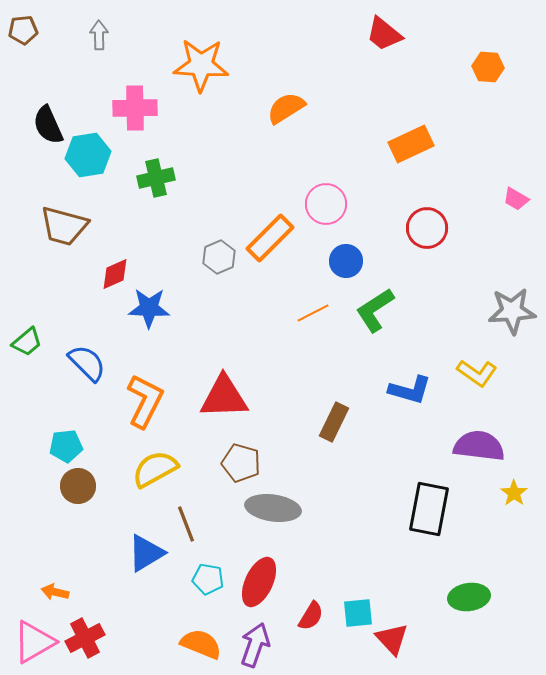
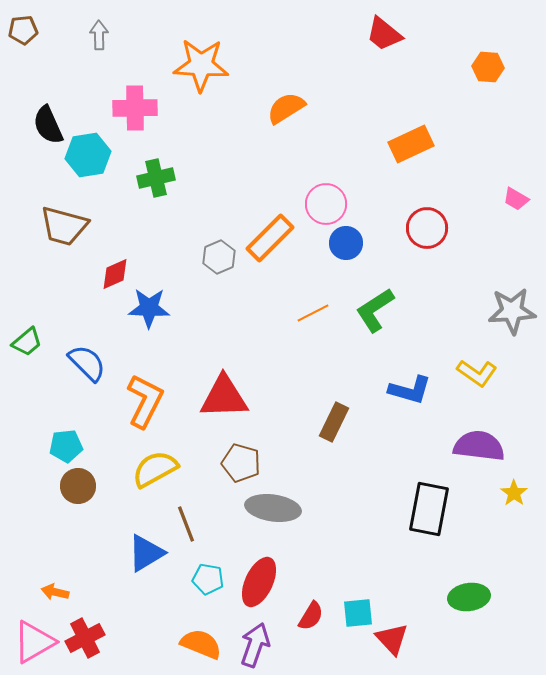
blue circle at (346, 261): moved 18 px up
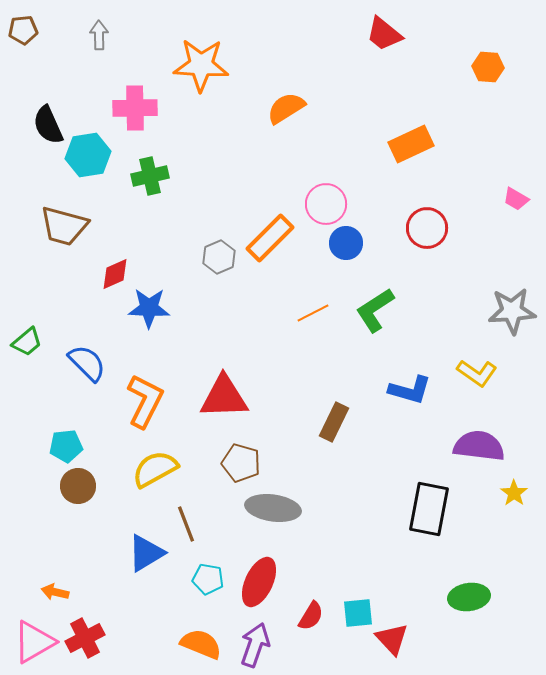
green cross at (156, 178): moved 6 px left, 2 px up
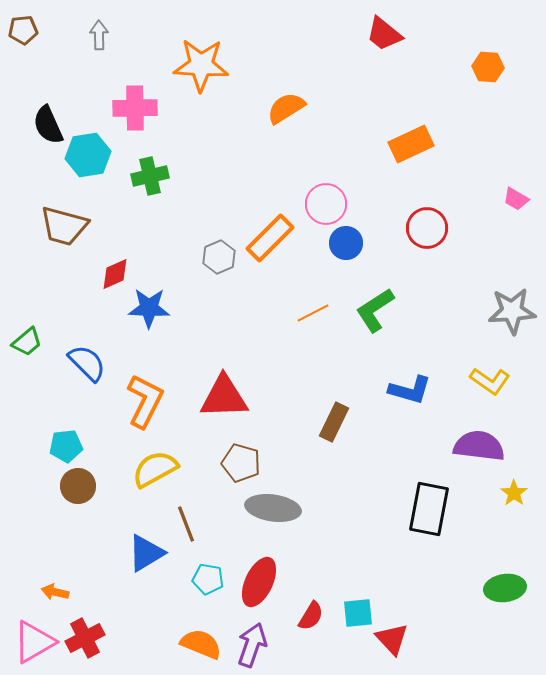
yellow L-shape at (477, 373): moved 13 px right, 8 px down
green ellipse at (469, 597): moved 36 px right, 9 px up
purple arrow at (255, 645): moved 3 px left
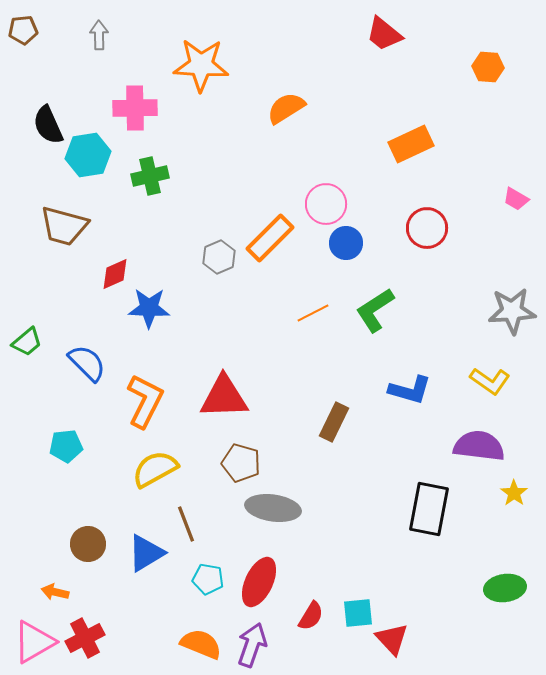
brown circle at (78, 486): moved 10 px right, 58 px down
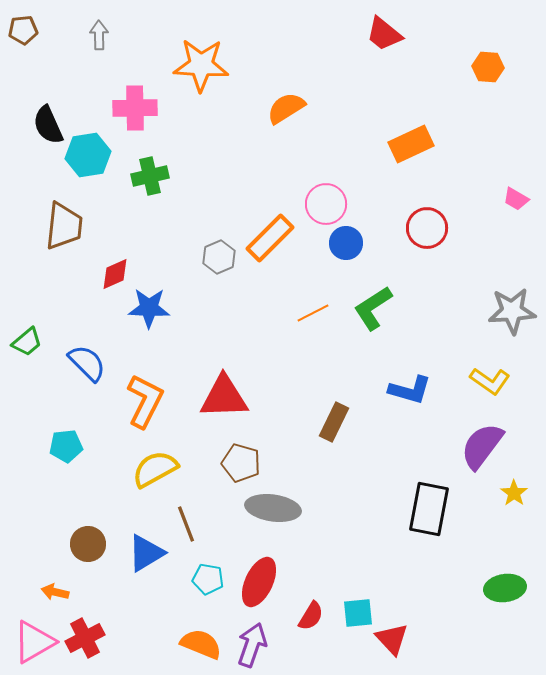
brown trapezoid at (64, 226): rotated 99 degrees counterclockwise
green L-shape at (375, 310): moved 2 px left, 2 px up
purple semicircle at (479, 446): moved 3 px right; rotated 60 degrees counterclockwise
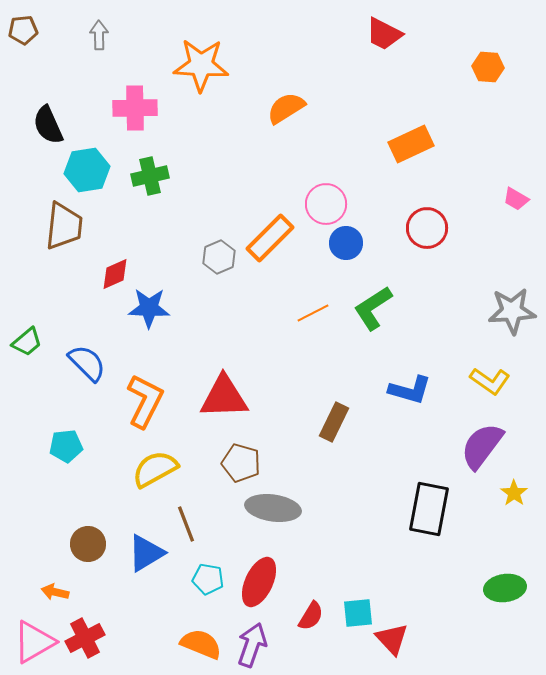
red trapezoid at (384, 34): rotated 12 degrees counterclockwise
cyan hexagon at (88, 155): moved 1 px left, 15 px down
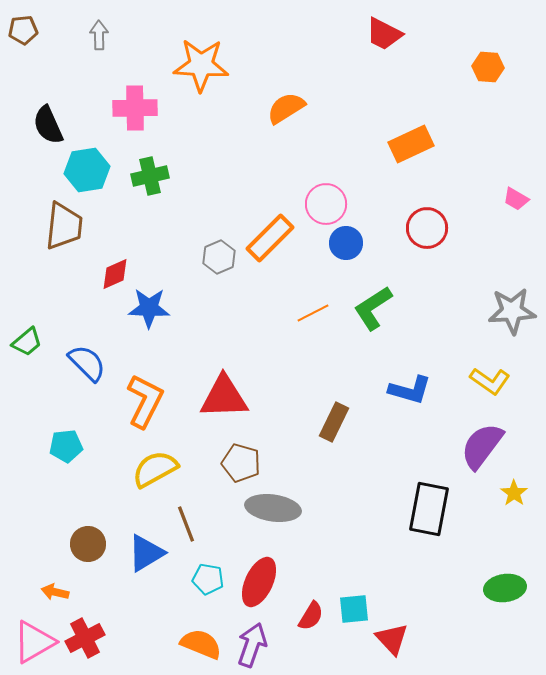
cyan square at (358, 613): moved 4 px left, 4 px up
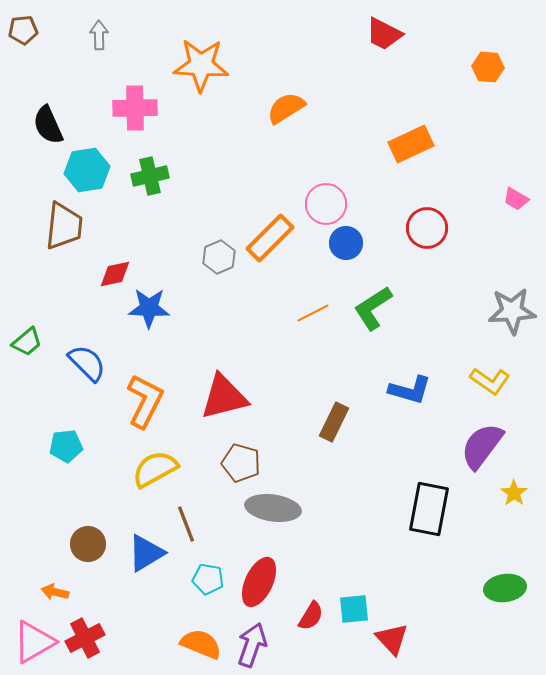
red diamond at (115, 274): rotated 12 degrees clockwise
red triangle at (224, 397): rotated 12 degrees counterclockwise
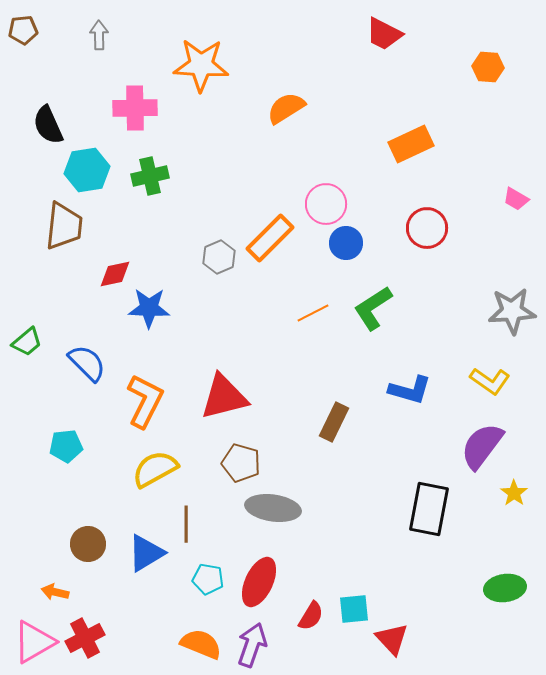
brown line at (186, 524): rotated 21 degrees clockwise
